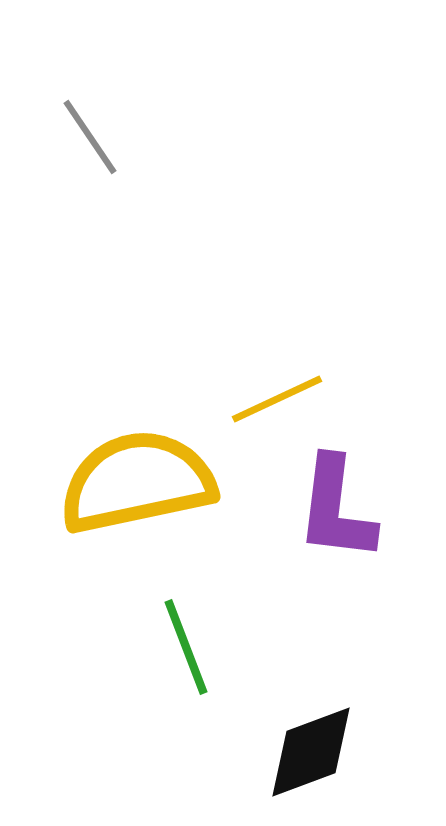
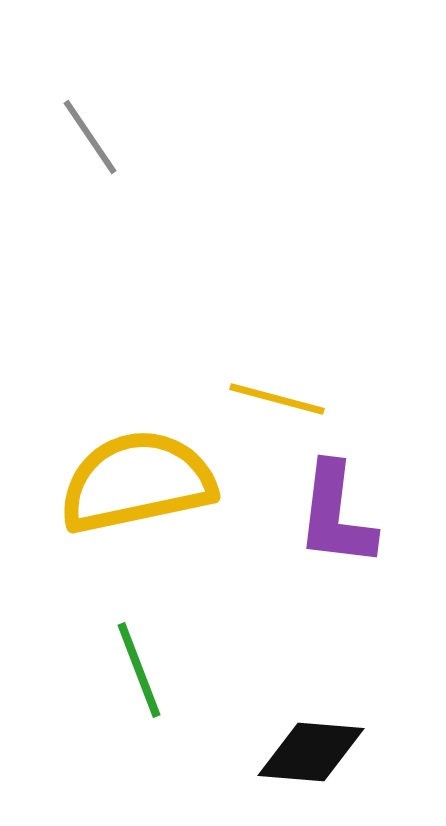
yellow line: rotated 40 degrees clockwise
purple L-shape: moved 6 px down
green line: moved 47 px left, 23 px down
black diamond: rotated 25 degrees clockwise
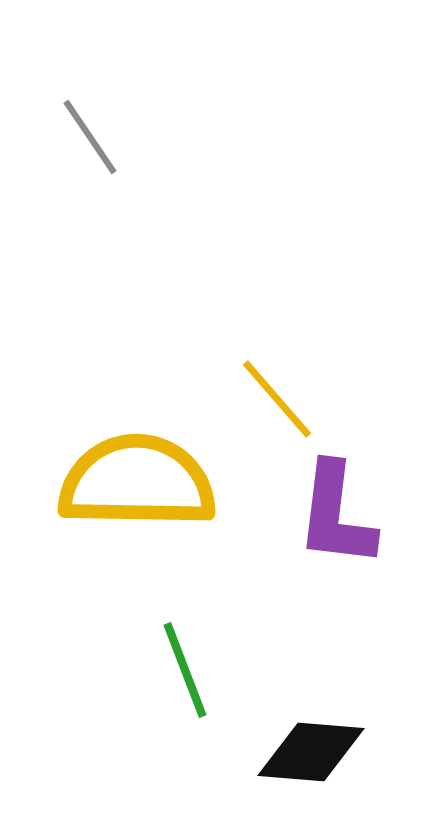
yellow line: rotated 34 degrees clockwise
yellow semicircle: rotated 13 degrees clockwise
green line: moved 46 px right
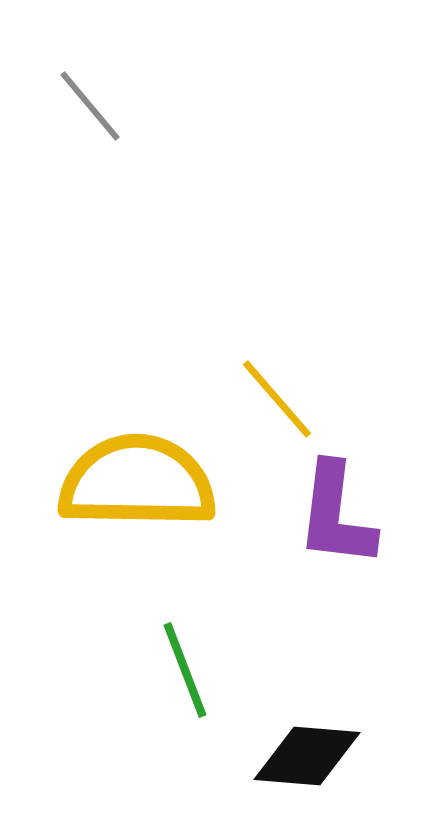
gray line: moved 31 px up; rotated 6 degrees counterclockwise
black diamond: moved 4 px left, 4 px down
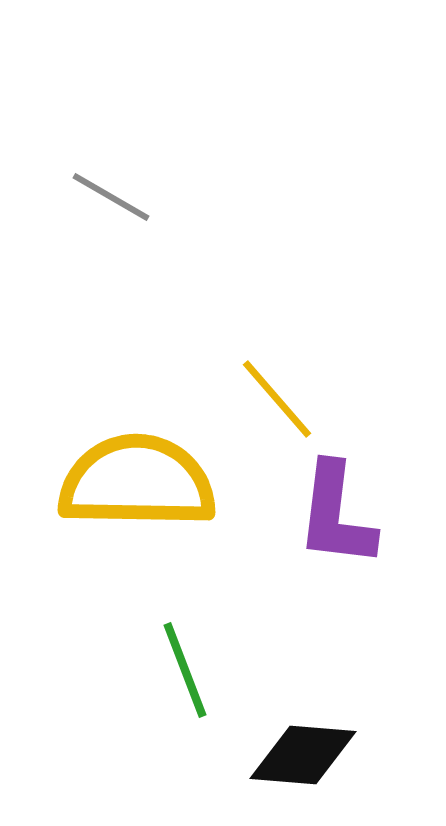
gray line: moved 21 px right, 91 px down; rotated 20 degrees counterclockwise
black diamond: moved 4 px left, 1 px up
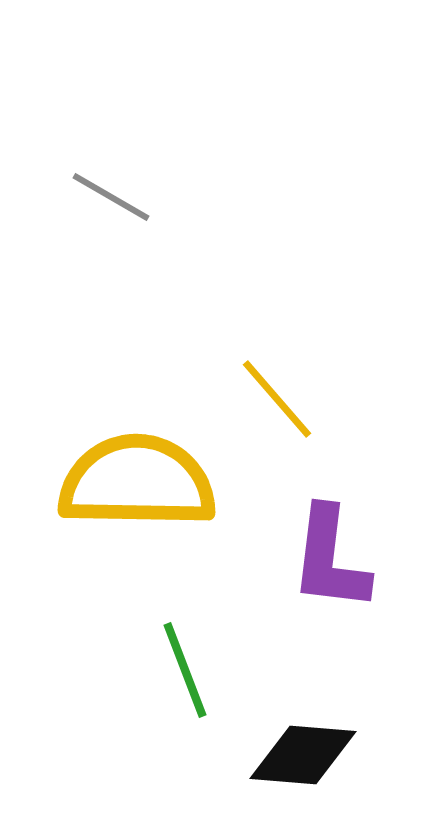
purple L-shape: moved 6 px left, 44 px down
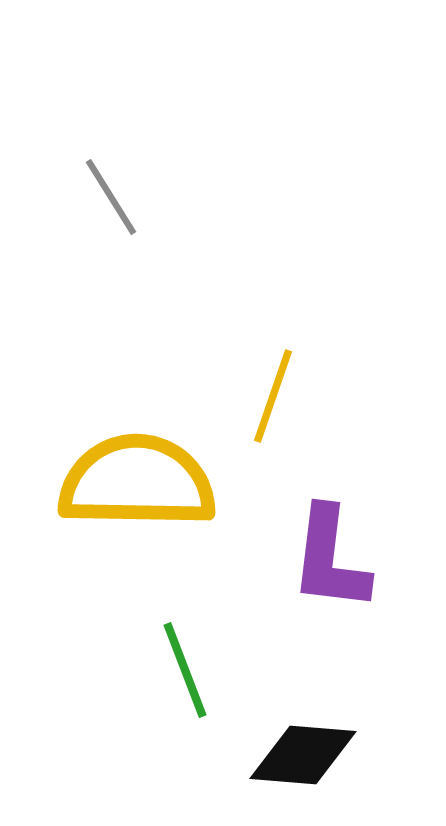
gray line: rotated 28 degrees clockwise
yellow line: moved 4 px left, 3 px up; rotated 60 degrees clockwise
